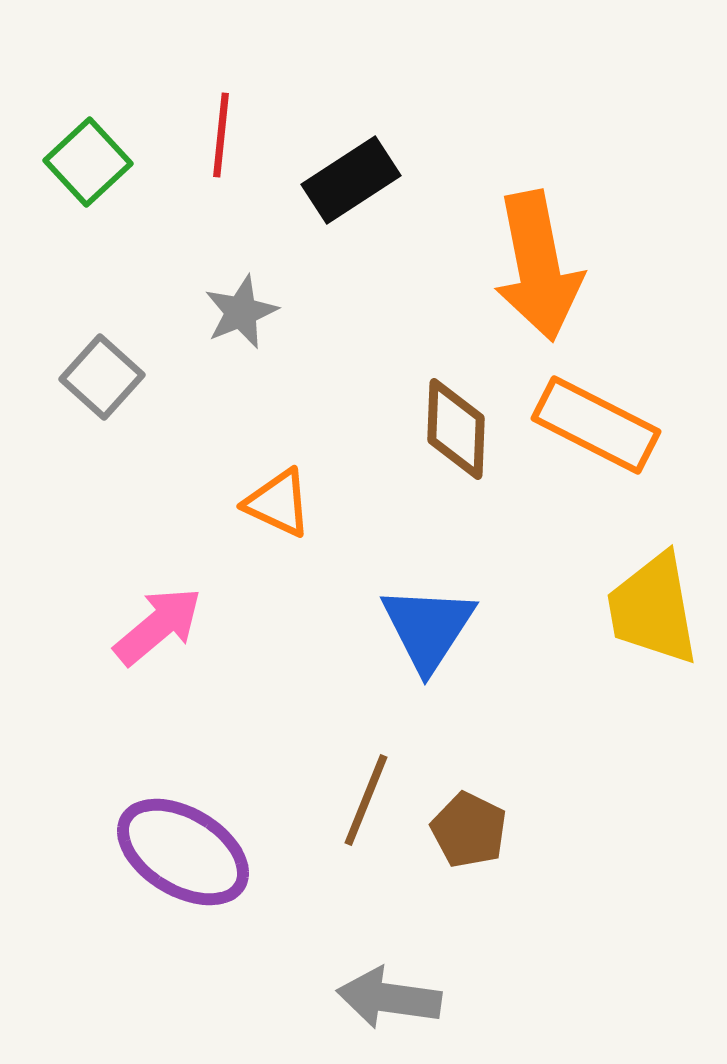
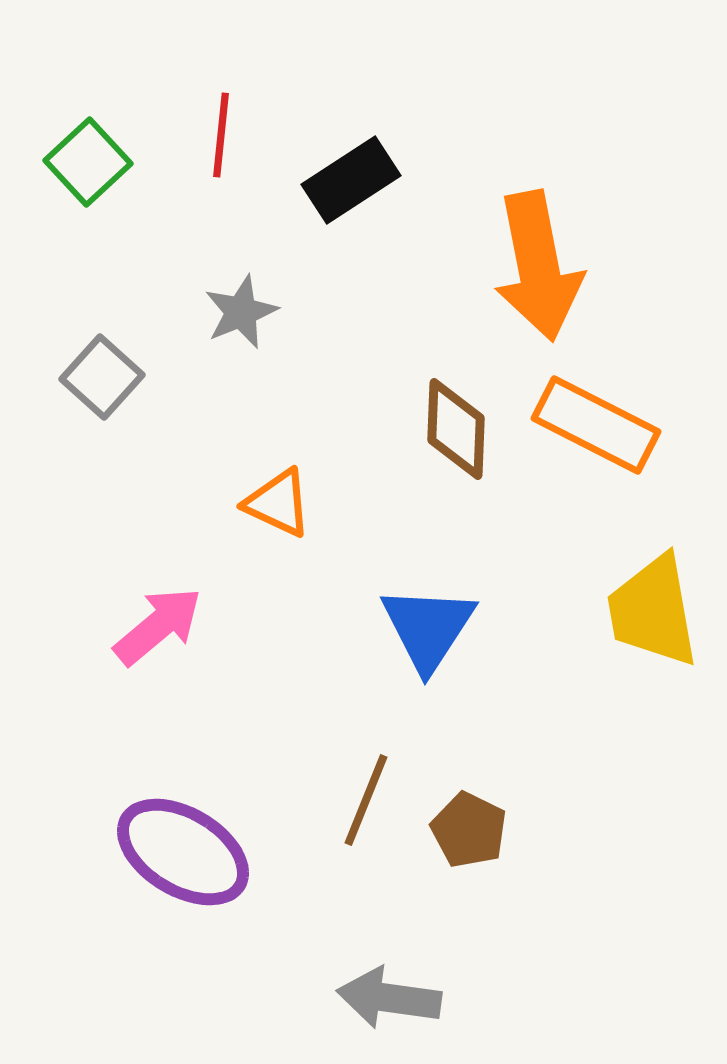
yellow trapezoid: moved 2 px down
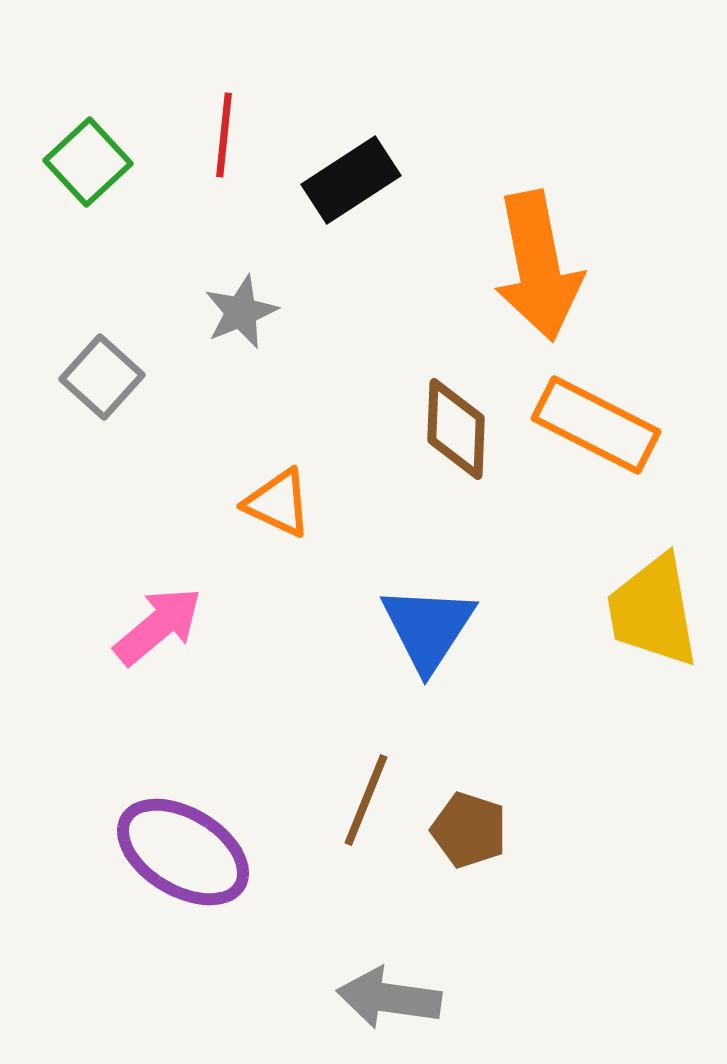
red line: moved 3 px right
brown pentagon: rotated 8 degrees counterclockwise
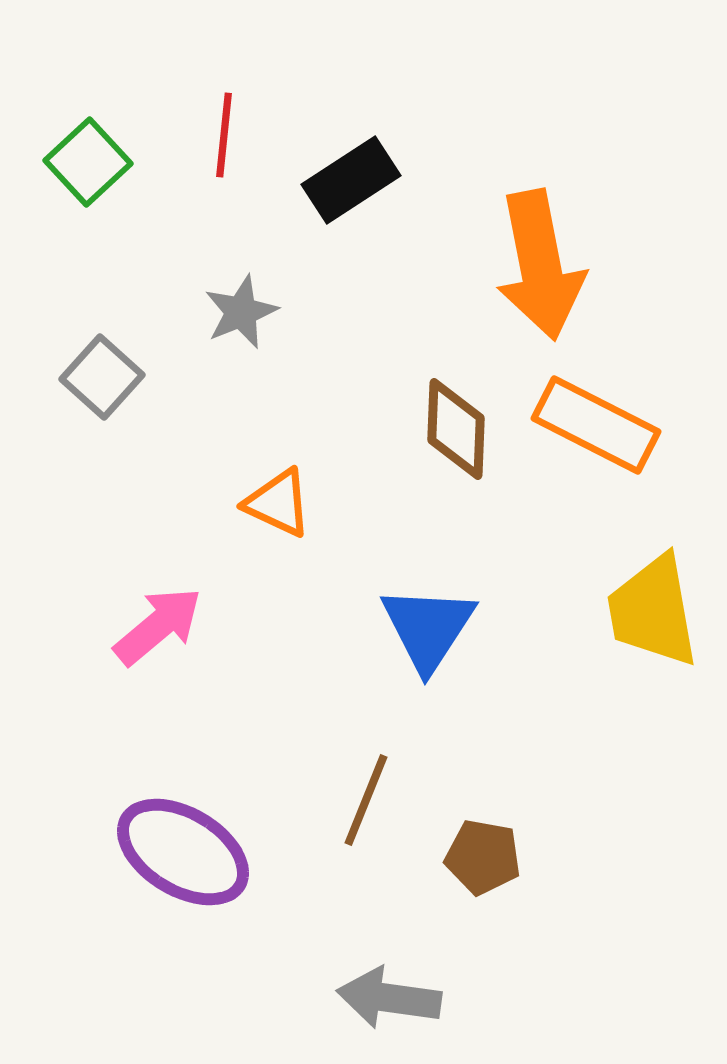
orange arrow: moved 2 px right, 1 px up
brown pentagon: moved 14 px right, 27 px down; rotated 8 degrees counterclockwise
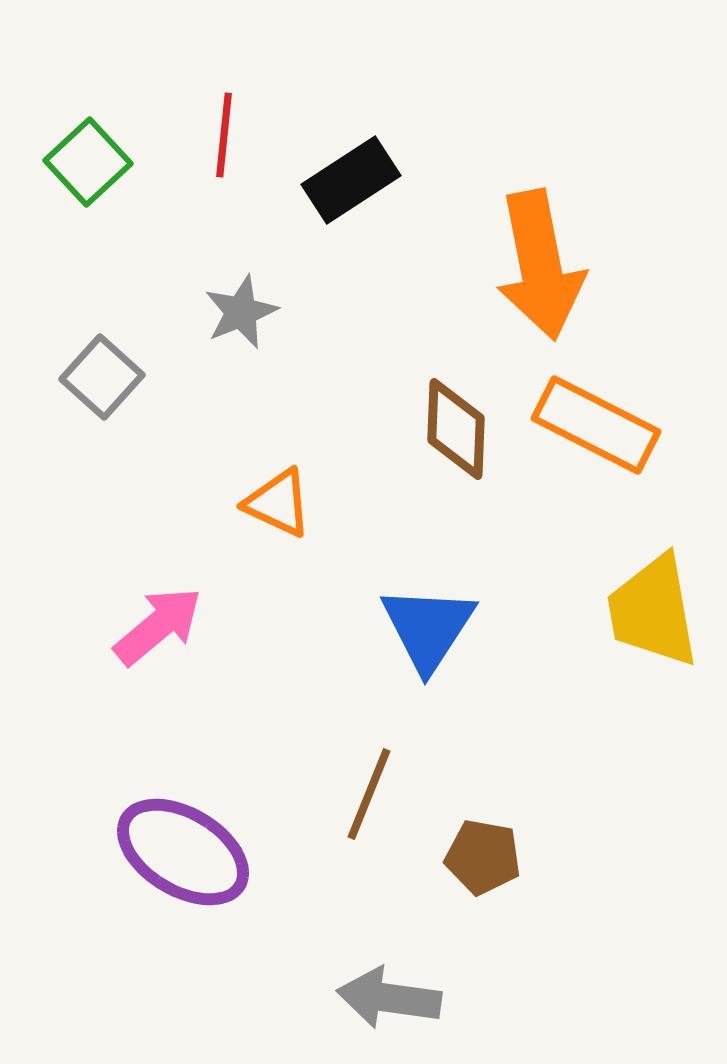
brown line: moved 3 px right, 6 px up
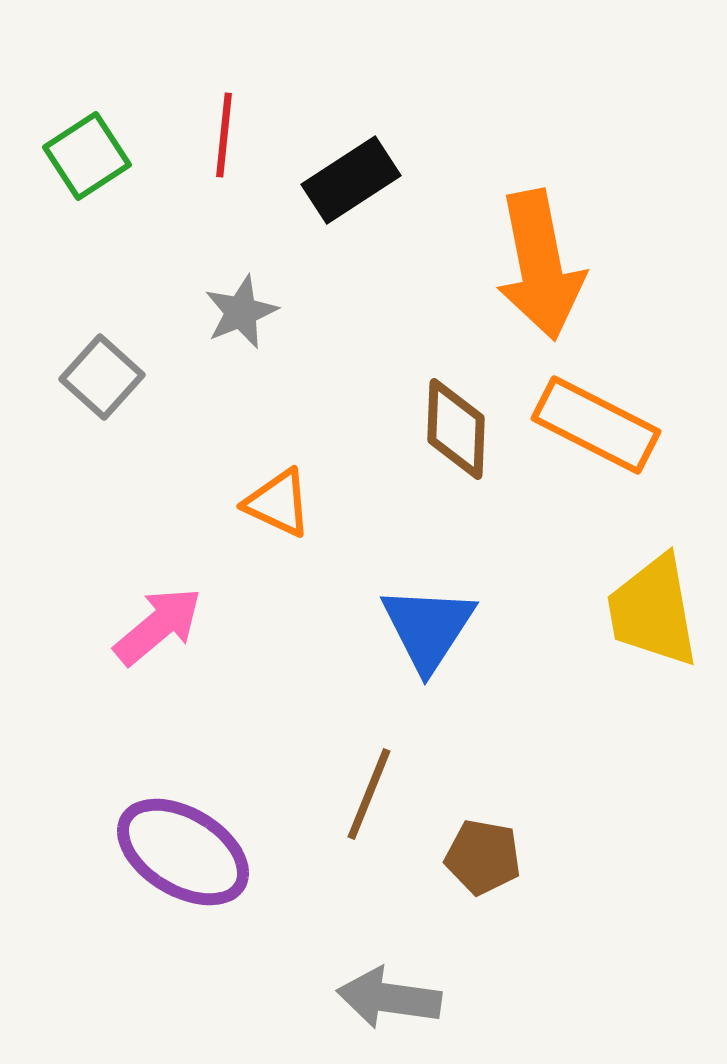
green square: moved 1 px left, 6 px up; rotated 10 degrees clockwise
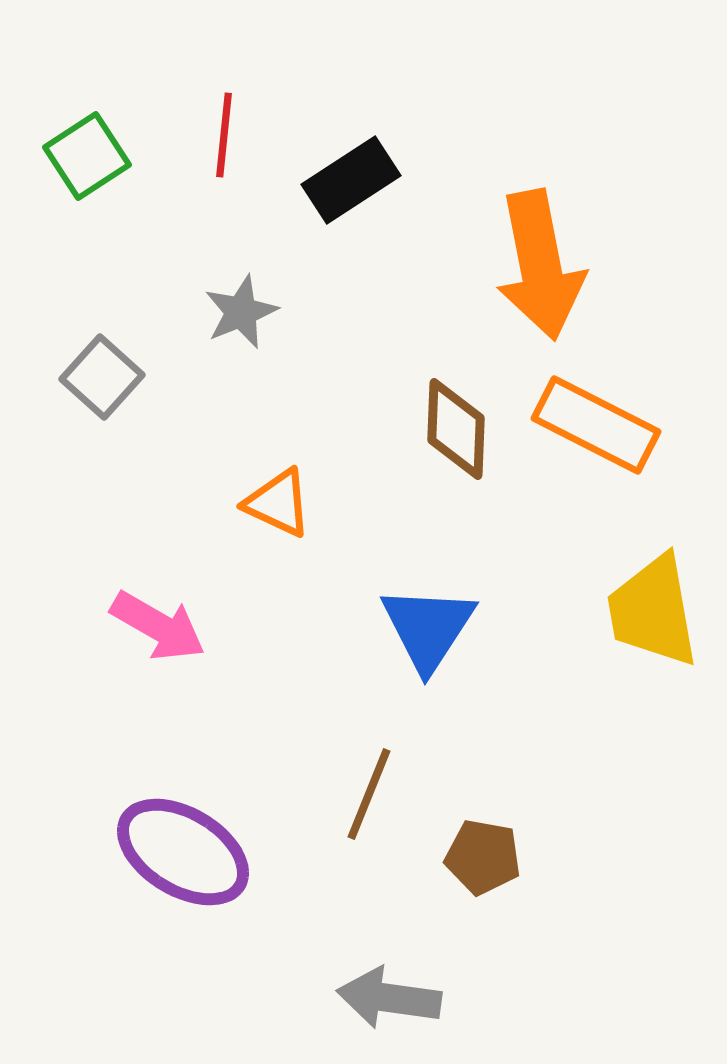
pink arrow: rotated 70 degrees clockwise
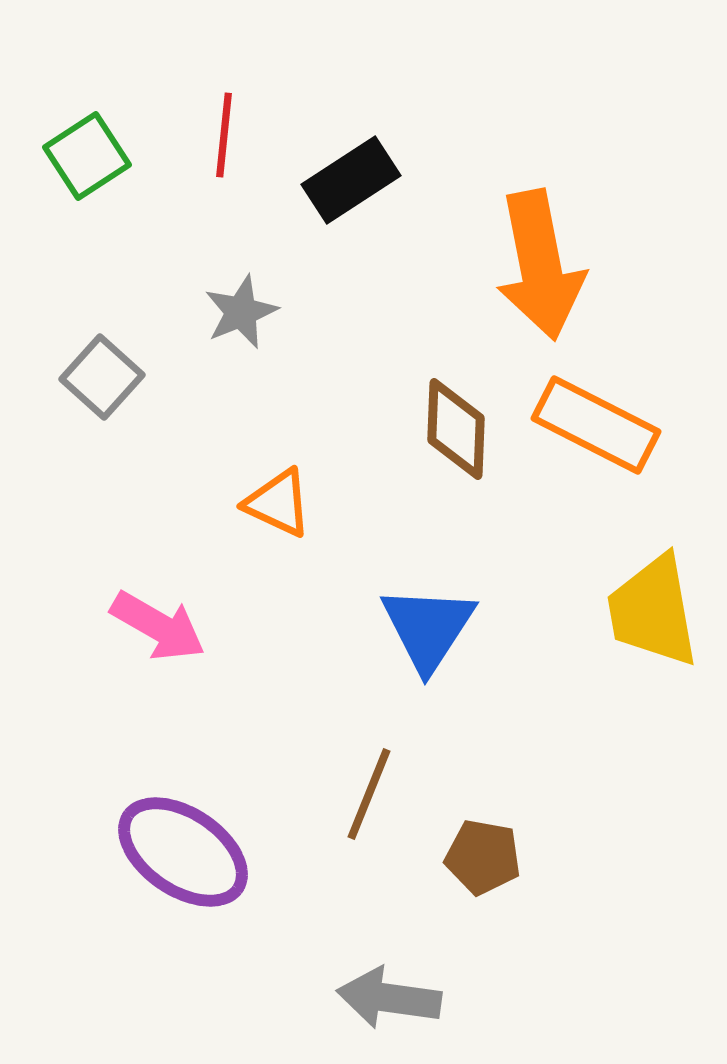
purple ellipse: rotated 3 degrees clockwise
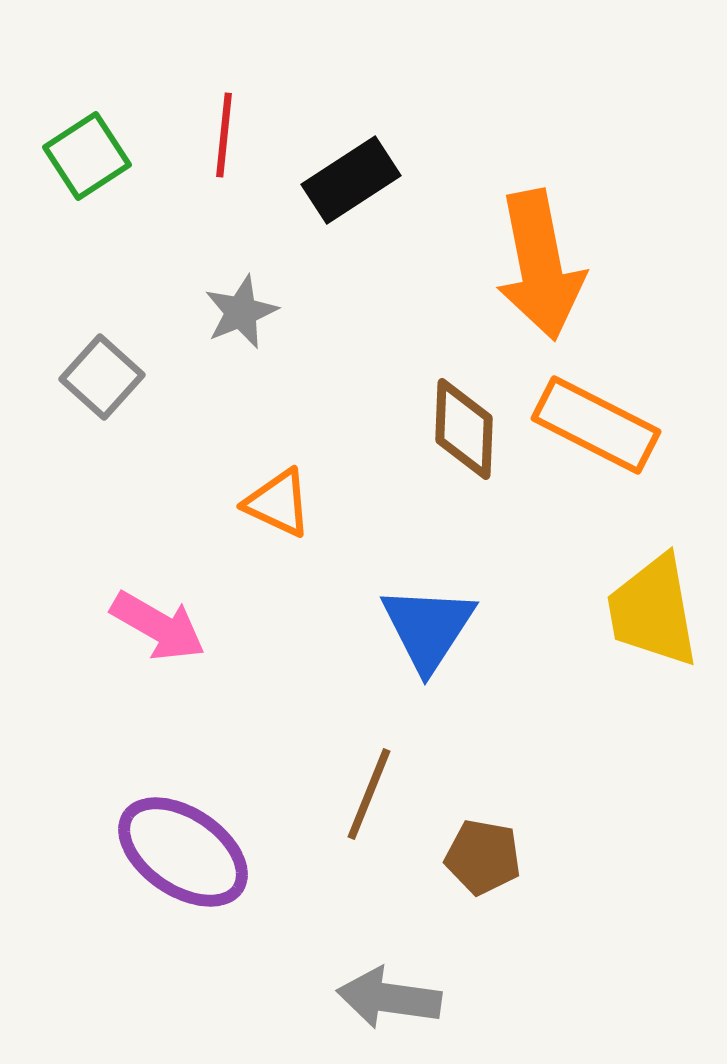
brown diamond: moved 8 px right
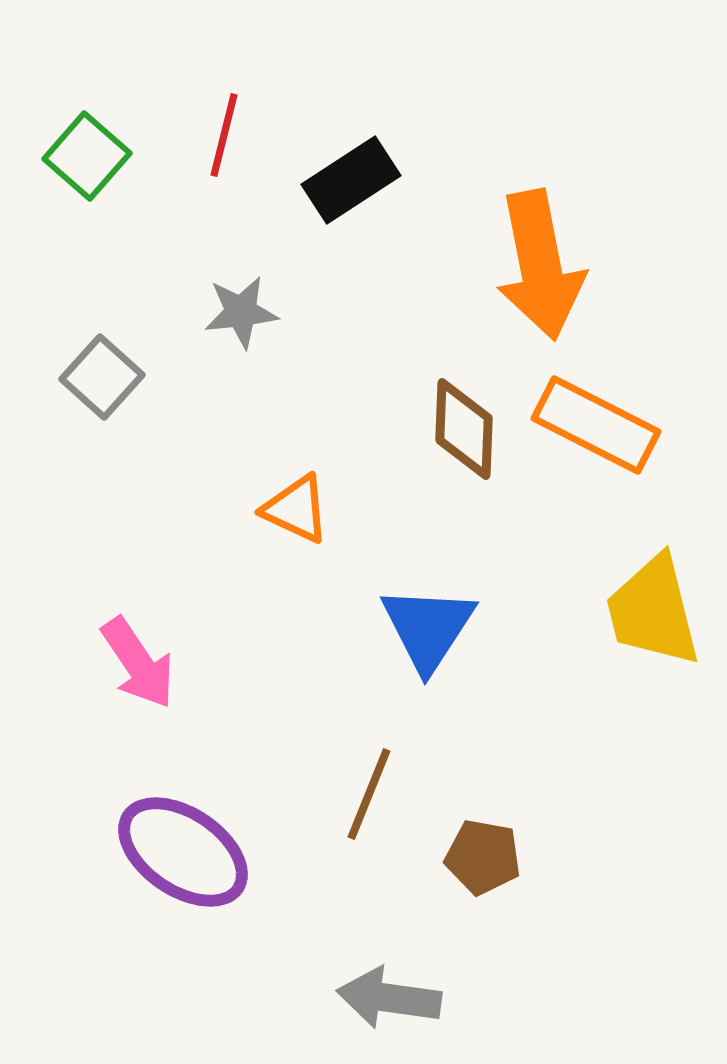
red line: rotated 8 degrees clockwise
green square: rotated 16 degrees counterclockwise
gray star: rotated 16 degrees clockwise
orange triangle: moved 18 px right, 6 px down
yellow trapezoid: rotated 4 degrees counterclockwise
pink arrow: moved 20 px left, 37 px down; rotated 26 degrees clockwise
